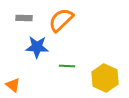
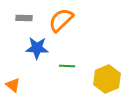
blue star: moved 1 px down
yellow hexagon: moved 2 px right, 1 px down; rotated 12 degrees clockwise
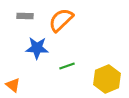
gray rectangle: moved 1 px right, 2 px up
green line: rotated 21 degrees counterclockwise
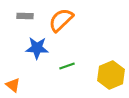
yellow hexagon: moved 4 px right, 4 px up
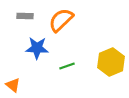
yellow hexagon: moved 13 px up
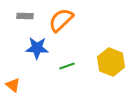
yellow hexagon: rotated 16 degrees counterclockwise
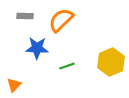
yellow hexagon: rotated 16 degrees clockwise
orange triangle: moved 1 px right; rotated 35 degrees clockwise
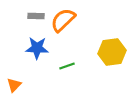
gray rectangle: moved 11 px right
orange semicircle: moved 2 px right
yellow hexagon: moved 1 px right, 10 px up; rotated 16 degrees clockwise
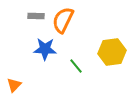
orange semicircle: rotated 20 degrees counterclockwise
blue star: moved 8 px right, 1 px down
green line: moved 9 px right; rotated 70 degrees clockwise
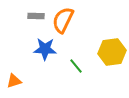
orange triangle: moved 4 px up; rotated 28 degrees clockwise
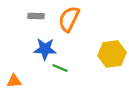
orange semicircle: moved 6 px right, 1 px up
yellow hexagon: moved 2 px down
green line: moved 16 px left, 2 px down; rotated 28 degrees counterclockwise
orange triangle: rotated 14 degrees clockwise
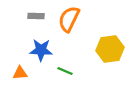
blue star: moved 4 px left, 1 px down
yellow hexagon: moved 2 px left, 5 px up
green line: moved 5 px right, 3 px down
orange triangle: moved 6 px right, 8 px up
